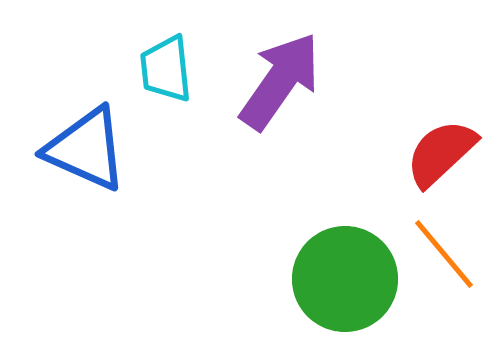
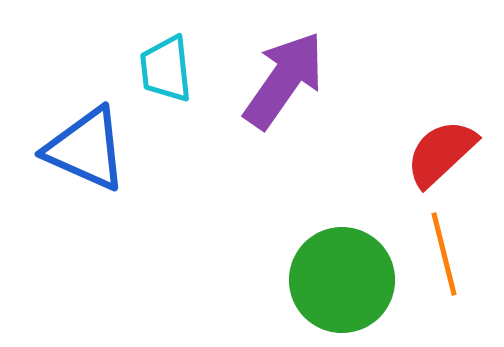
purple arrow: moved 4 px right, 1 px up
orange line: rotated 26 degrees clockwise
green circle: moved 3 px left, 1 px down
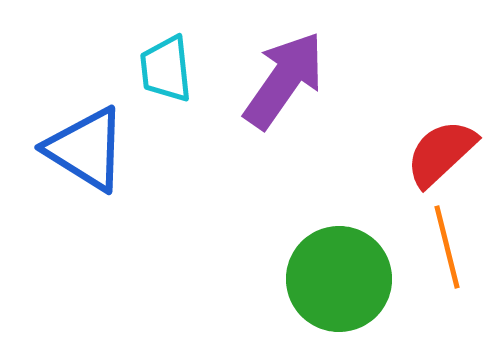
blue triangle: rotated 8 degrees clockwise
orange line: moved 3 px right, 7 px up
green circle: moved 3 px left, 1 px up
